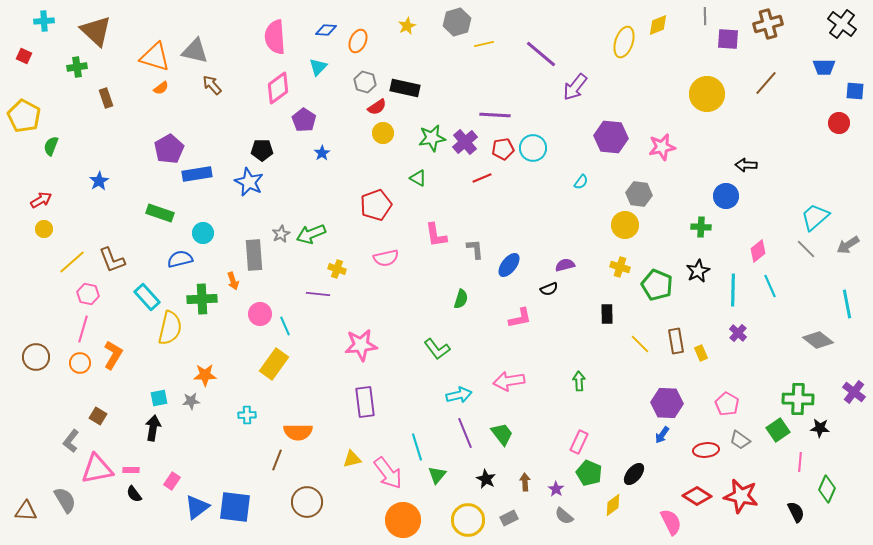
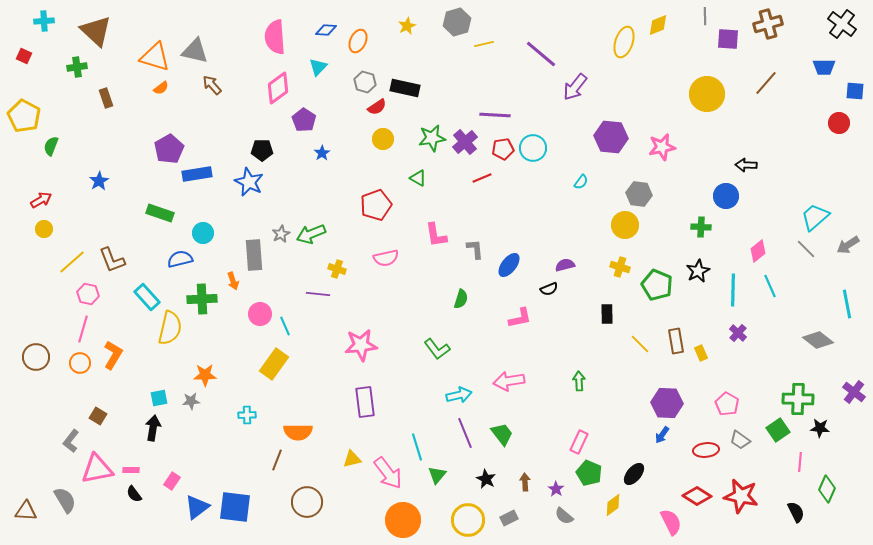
yellow circle at (383, 133): moved 6 px down
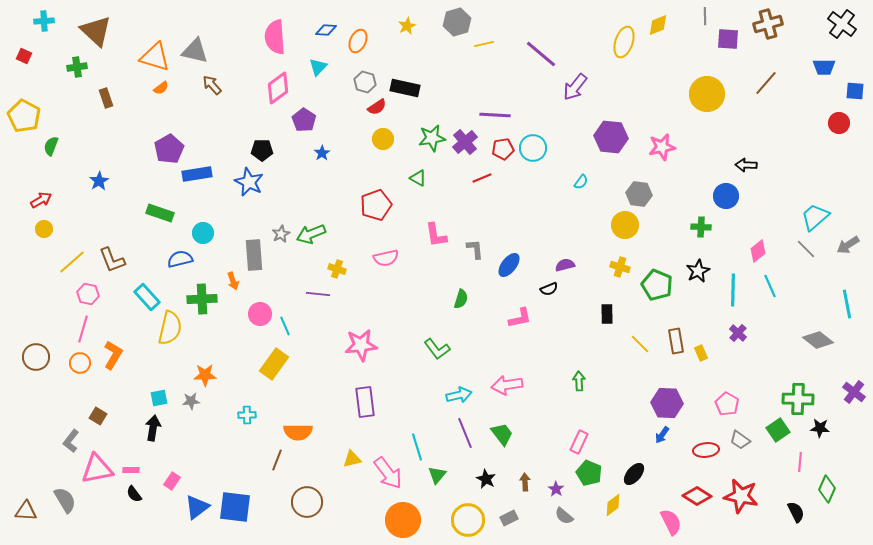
pink arrow at (509, 381): moved 2 px left, 4 px down
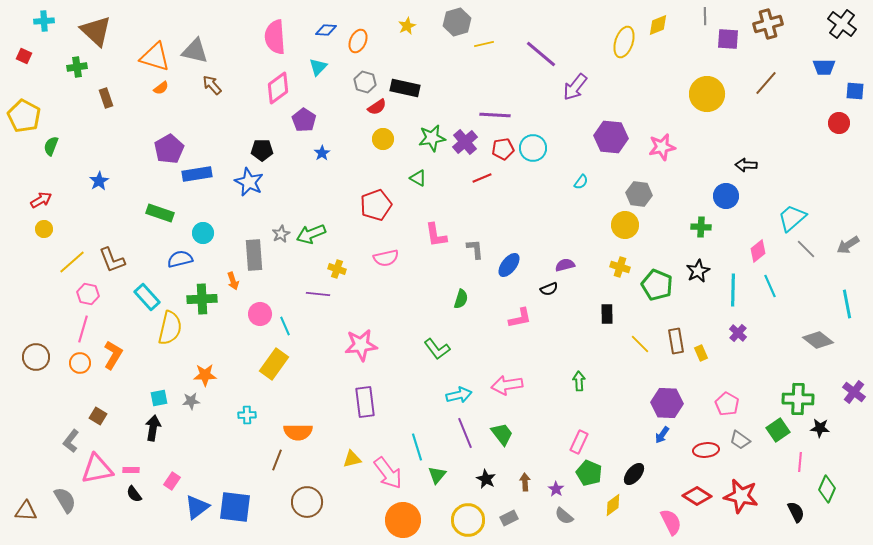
cyan trapezoid at (815, 217): moved 23 px left, 1 px down
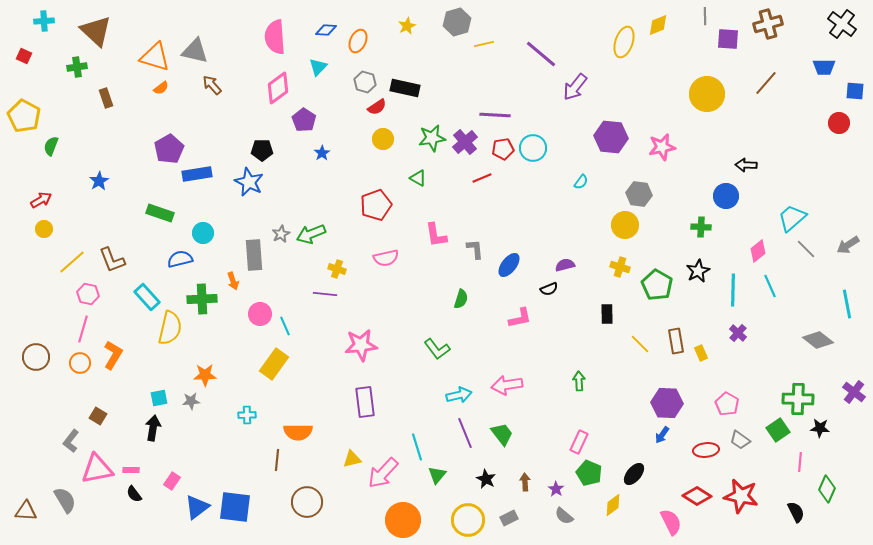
green pentagon at (657, 285): rotated 8 degrees clockwise
purple line at (318, 294): moved 7 px right
brown line at (277, 460): rotated 15 degrees counterclockwise
pink arrow at (388, 473): moved 5 px left; rotated 80 degrees clockwise
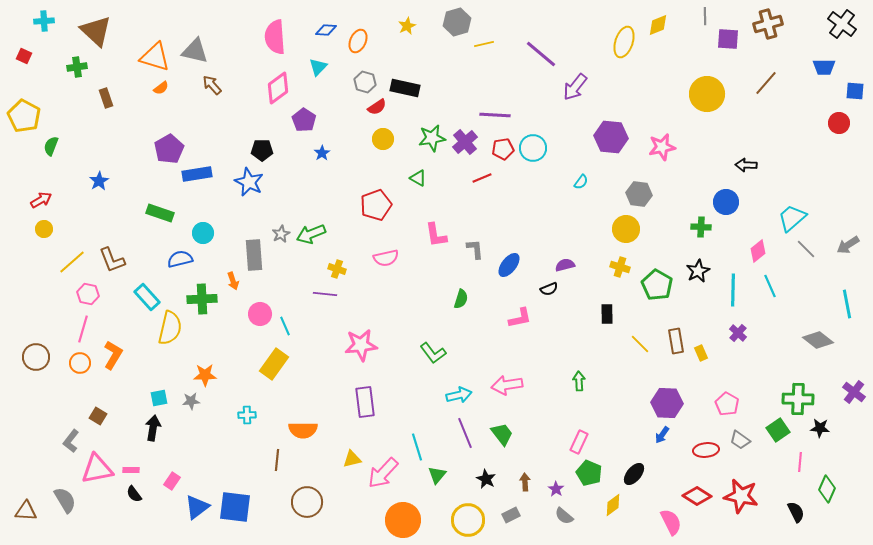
blue circle at (726, 196): moved 6 px down
yellow circle at (625, 225): moved 1 px right, 4 px down
green L-shape at (437, 349): moved 4 px left, 4 px down
orange semicircle at (298, 432): moved 5 px right, 2 px up
gray rectangle at (509, 518): moved 2 px right, 3 px up
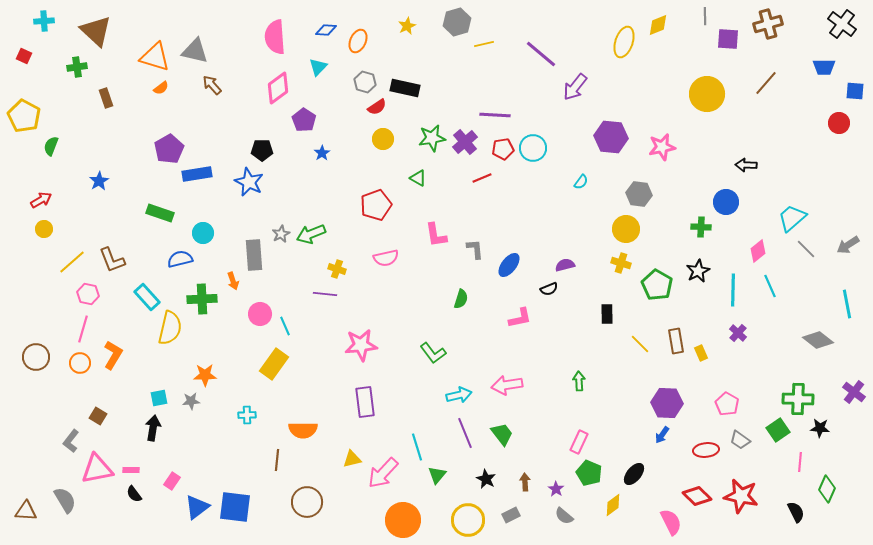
yellow cross at (620, 267): moved 1 px right, 4 px up
red diamond at (697, 496): rotated 12 degrees clockwise
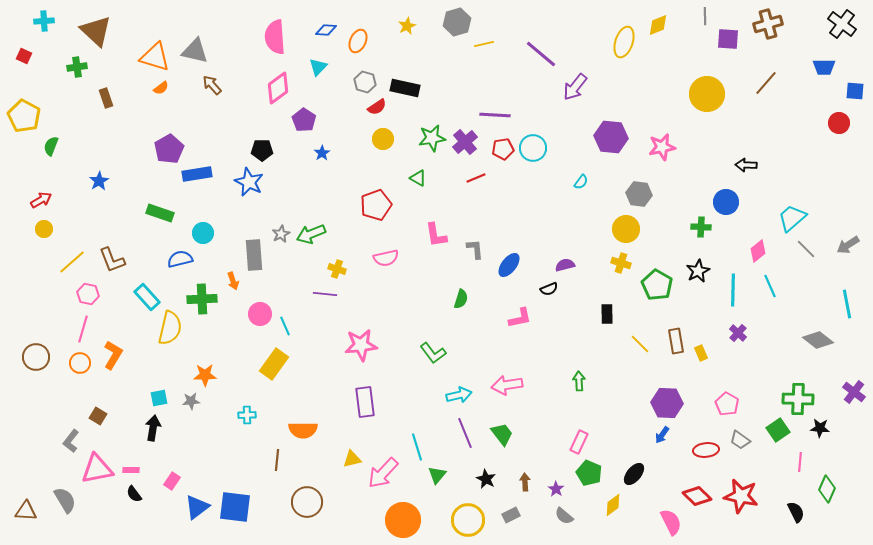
red line at (482, 178): moved 6 px left
